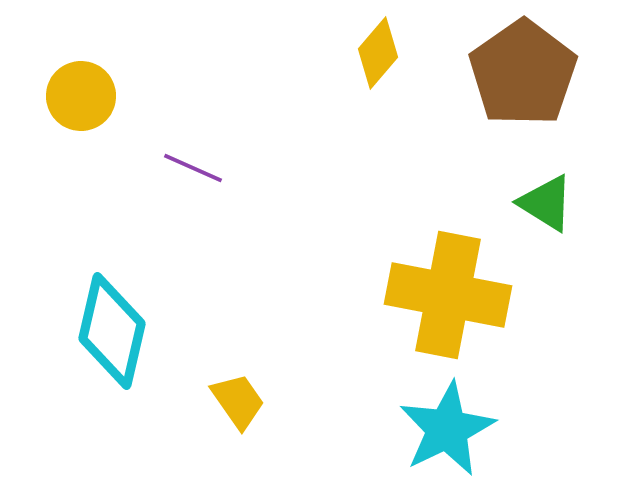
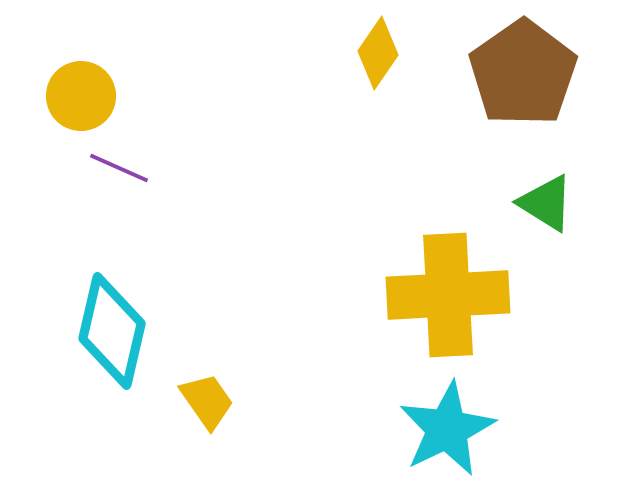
yellow diamond: rotated 6 degrees counterclockwise
purple line: moved 74 px left
yellow cross: rotated 14 degrees counterclockwise
yellow trapezoid: moved 31 px left
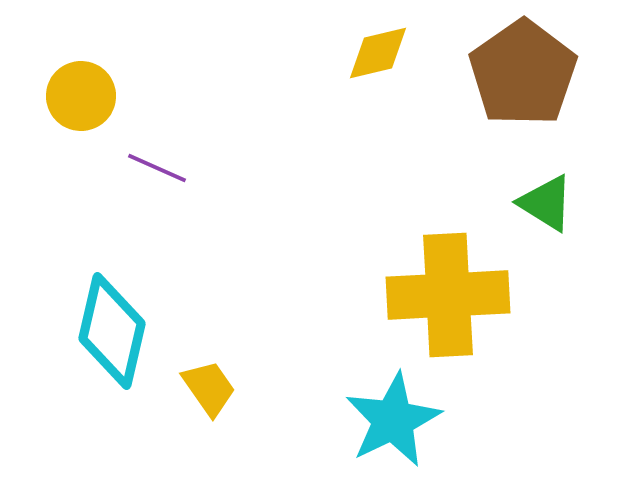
yellow diamond: rotated 42 degrees clockwise
purple line: moved 38 px right
yellow trapezoid: moved 2 px right, 13 px up
cyan star: moved 54 px left, 9 px up
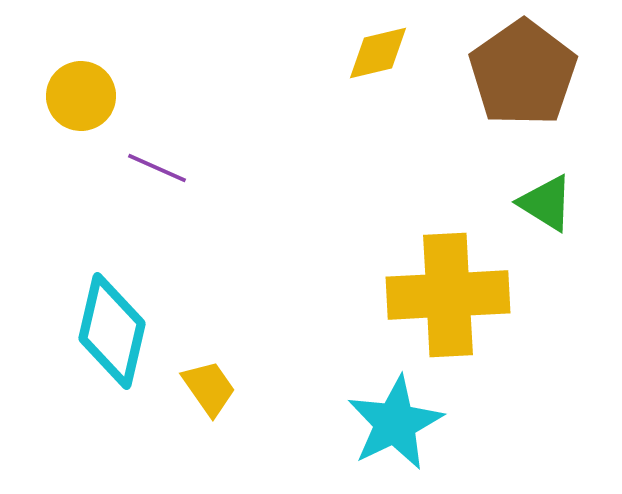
cyan star: moved 2 px right, 3 px down
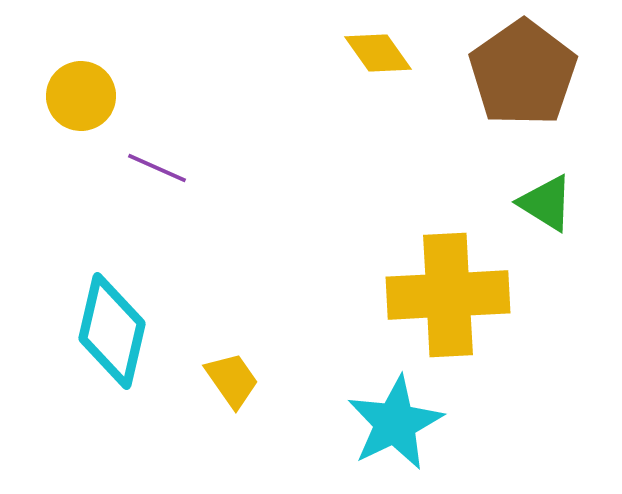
yellow diamond: rotated 68 degrees clockwise
yellow trapezoid: moved 23 px right, 8 px up
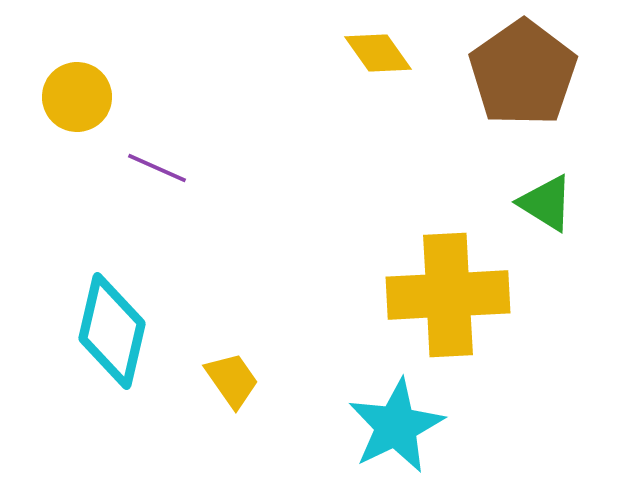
yellow circle: moved 4 px left, 1 px down
cyan star: moved 1 px right, 3 px down
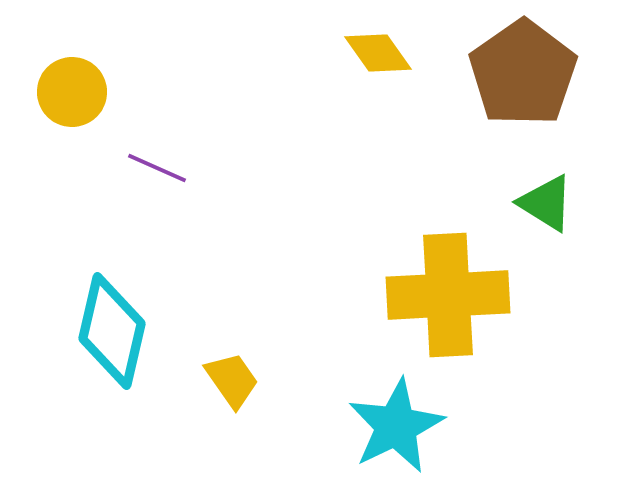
yellow circle: moved 5 px left, 5 px up
